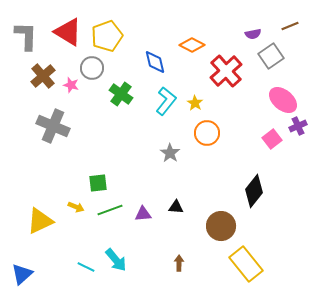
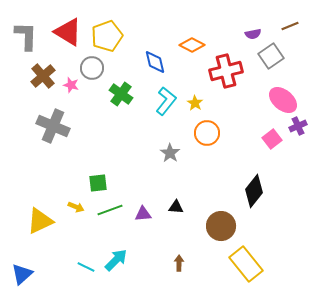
red cross: rotated 28 degrees clockwise
cyan arrow: rotated 95 degrees counterclockwise
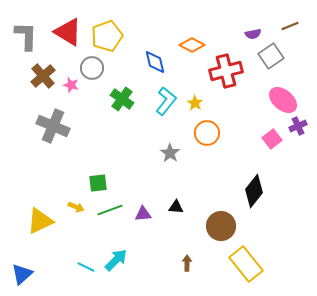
green cross: moved 1 px right, 5 px down
brown arrow: moved 8 px right
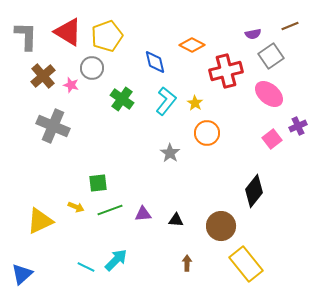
pink ellipse: moved 14 px left, 6 px up
black triangle: moved 13 px down
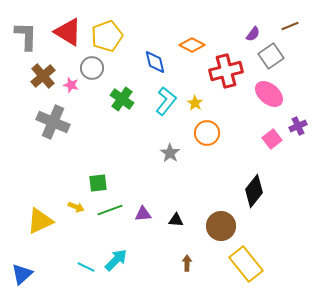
purple semicircle: rotated 42 degrees counterclockwise
gray cross: moved 4 px up
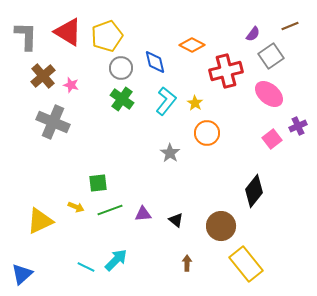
gray circle: moved 29 px right
black triangle: rotated 35 degrees clockwise
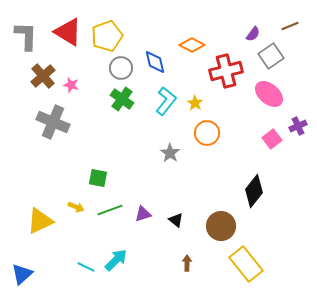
green square: moved 5 px up; rotated 18 degrees clockwise
purple triangle: rotated 12 degrees counterclockwise
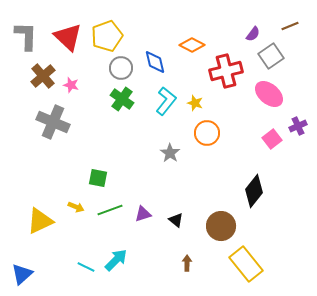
red triangle: moved 5 px down; rotated 12 degrees clockwise
yellow star: rotated 14 degrees counterclockwise
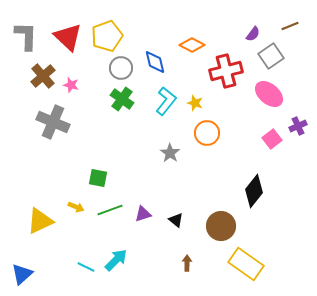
yellow rectangle: rotated 16 degrees counterclockwise
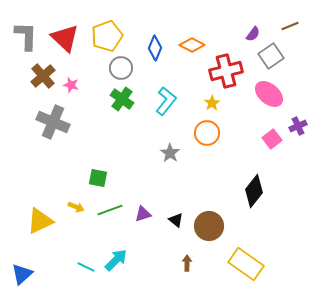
red triangle: moved 3 px left, 1 px down
blue diamond: moved 14 px up; rotated 35 degrees clockwise
yellow star: moved 17 px right; rotated 21 degrees clockwise
brown circle: moved 12 px left
